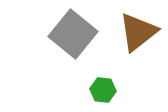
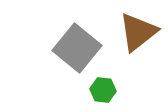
gray square: moved 4 px right, 14 px down
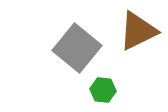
brown triangle: moved 1 px up; rotated 12 degrees clockwise
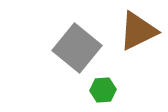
green hexagon: rotated 10 degrees counterclockwise
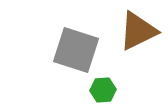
gray square: moved 1 px left, 2 px down; rotated 21 degrees counterclockwise
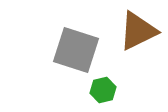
green hexagon: rotated 10 degrees counterclockwise
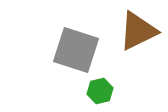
green hexagon: moved 3 px left, 1 px down
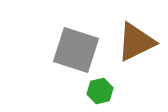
brown triangle: moved 2 px left, 11 px down
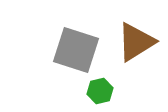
brown triangle: rotated 6 degrees counterclockwise
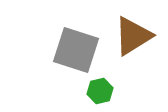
brown triangle: moved 3 px left, 6 px up
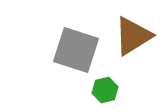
green hexagon: moved 5 px right, 1 px up
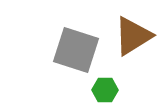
green hexagon: rotated 15 degrees clockwise
